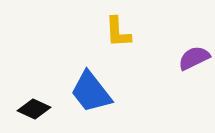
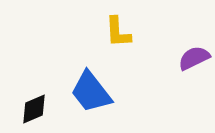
black diamond: rotated 48 degrees counterclockwise
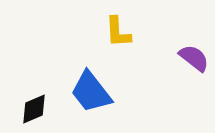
purple semicircle: rotated 64 degrees clockwise
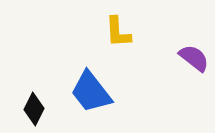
black diamond: rotated 40 degrees counterclockwise
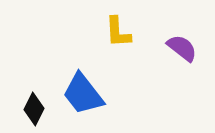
purple semicircle: moved 12 px left, 10 px up
blue trapezoid: moved 8 px left, 2 px down
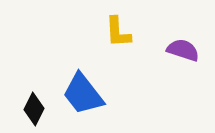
purple semicircle: moved 1 px right, 2 px down; rotated 20 degrees counterclockwise
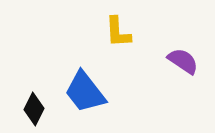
purple semicircle: moved 11 px down; rotated 16 degrees clockwise
blue trapezoid: moved 2 px right, 2 px up
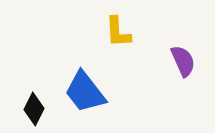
purple semicircle: rotated 32 degrees clockwise
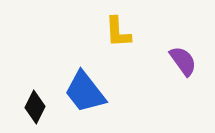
purple semicircle: rotated 12 degrees counterclockwise
black diamond: moved 1 px right, 2 px up
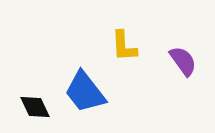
yellow L-shape: moved 6 px right, 14 px down
black diamond: rotated 52 degrees counterclockwise
